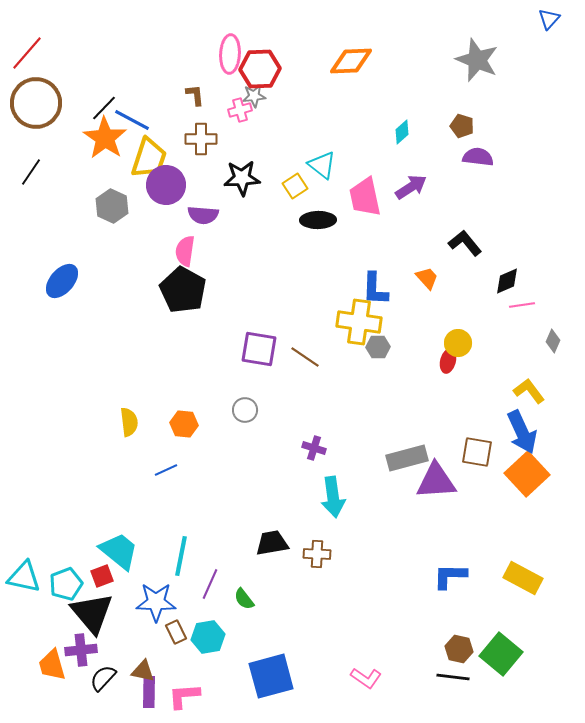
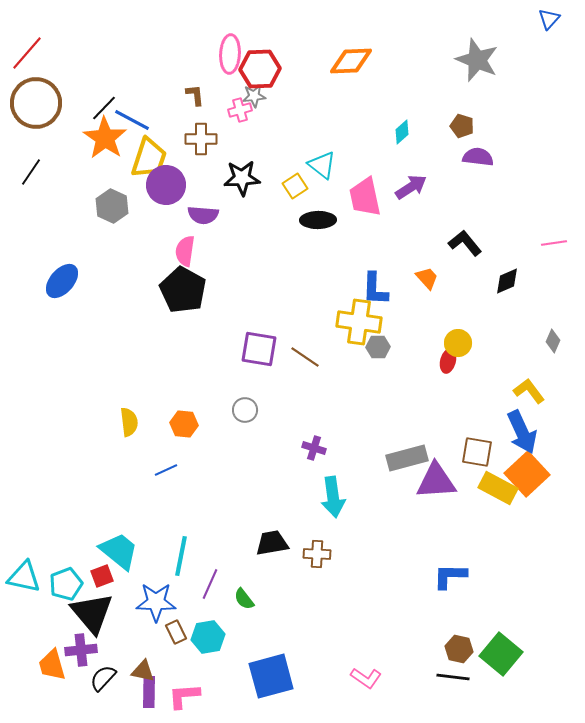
pink line at (522, 305): moved 32 px right, 62 px up
yellow rectangle at (523, 578): moved 25 px left, 90 px up
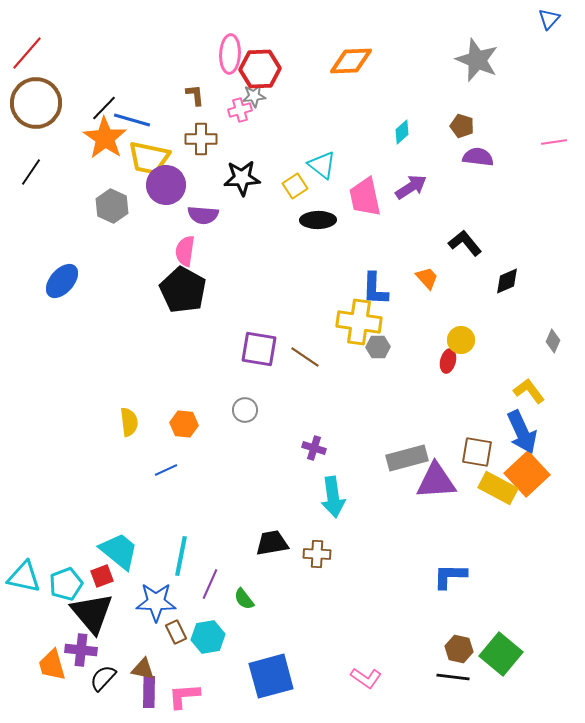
blue line at (132, 120): rotated 12 degrees counterclockwise
yellow trapezoid at (149, 158): rotated 84 degrees clockwise
pink line at (554, 243): moved 101 px up
yellow circle at (458, 343): moved 3 px right, 3 px up
purple cross at (81, 650): rotated 12 degrees clockwise
brown triangle at (143, 671): moved 2 px up
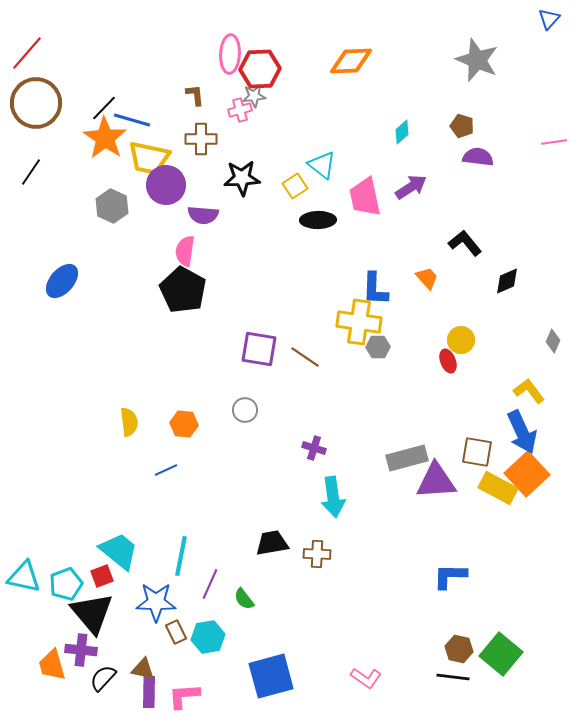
red ellipse at (448, 361): rotated 35 degrees counterclockwise
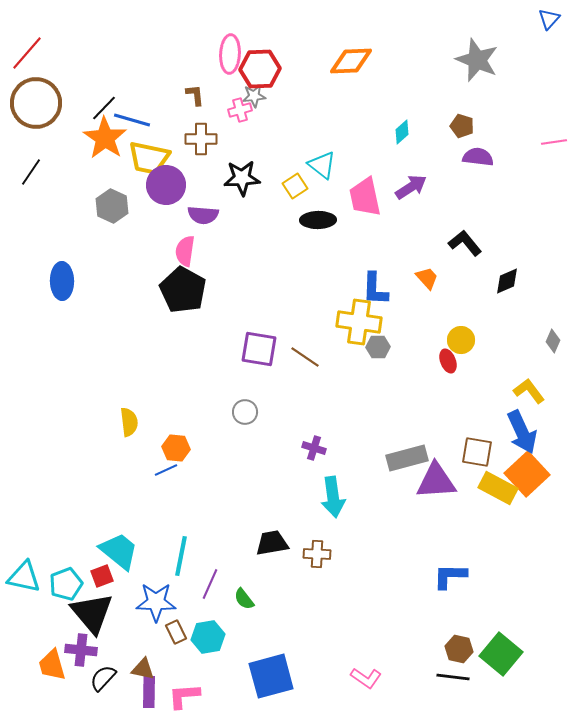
blue ellipse at (62, 281): rotated 42 degrees counterclockwise
gray circle at (245, 410): moved 2 px down
orange hexagon at (184, 424): moved 8 px left, 24 px down
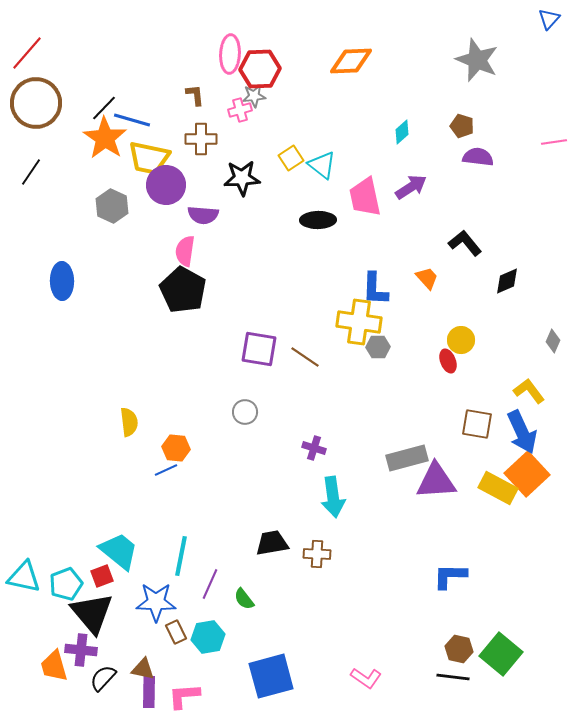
yellow square at (295, 186): moved 4 px left, 28 px up
brown square at (477, 452): moved 28 px up
orange trapezoid at (52, 665): moved 2 px right, 1 px down
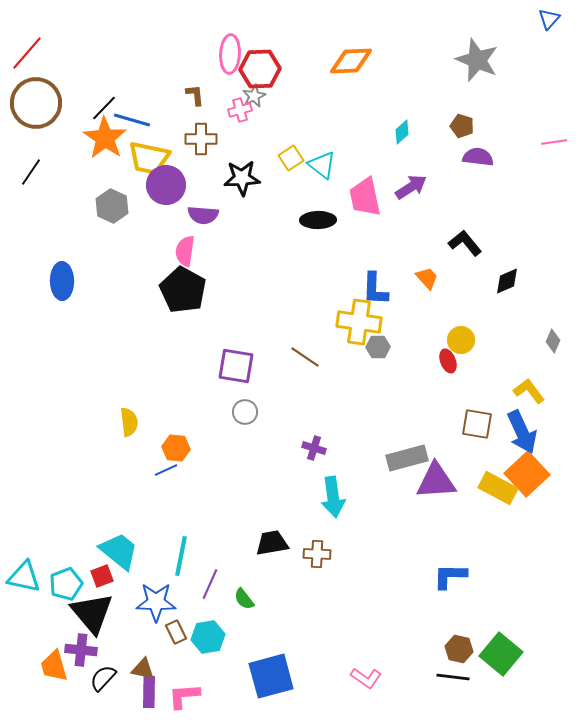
gray star at (254, 96): rotated 20 degrees counterclockwise
purple square at (259, 349): moved 23 px left, 17 px down
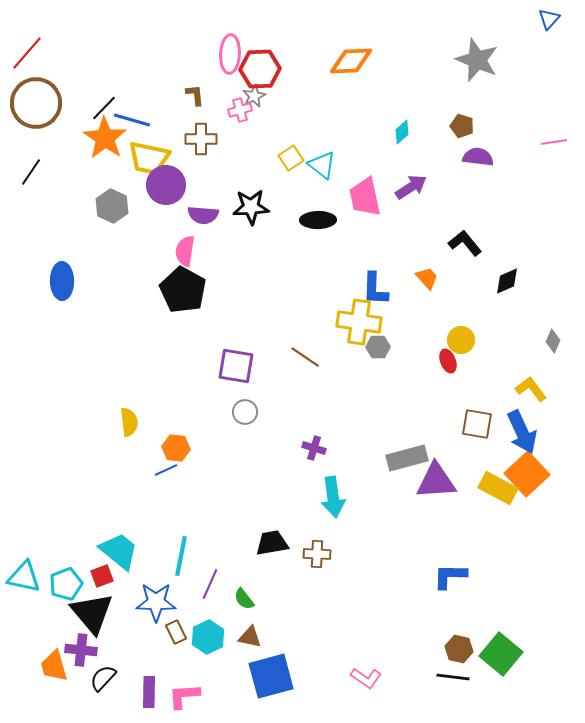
black star at (242, 178): moved 9 px right, 29 px down
yellow L-shape at (529, 391): moved 2 px right, 2 px up
cyan hexagon at (208, 637): rotated 16 degrees counterclockwise
brown triangle at (143, 669): moved 107 px right, 32 px up
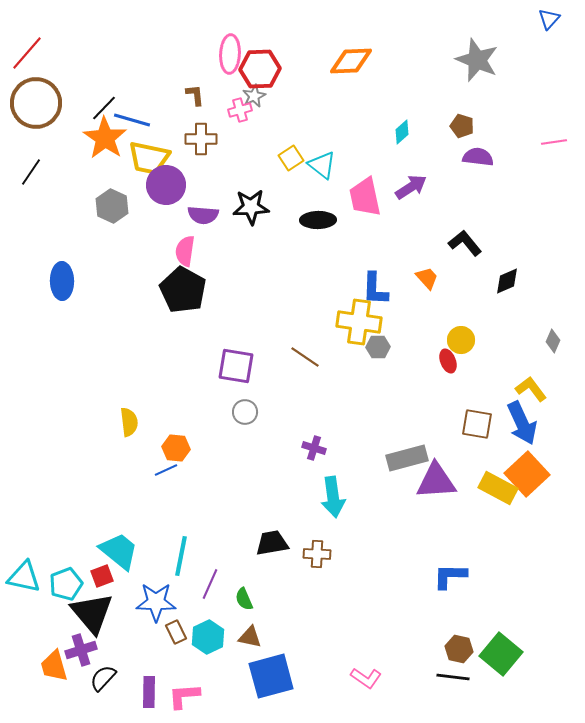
blue arrow at (522, 432): moved 9 px up
green semicircle at (244, 599): rotated 15 degrees clockwise
purple cross at (81, 650): rotated 24 degrees counterclockwise
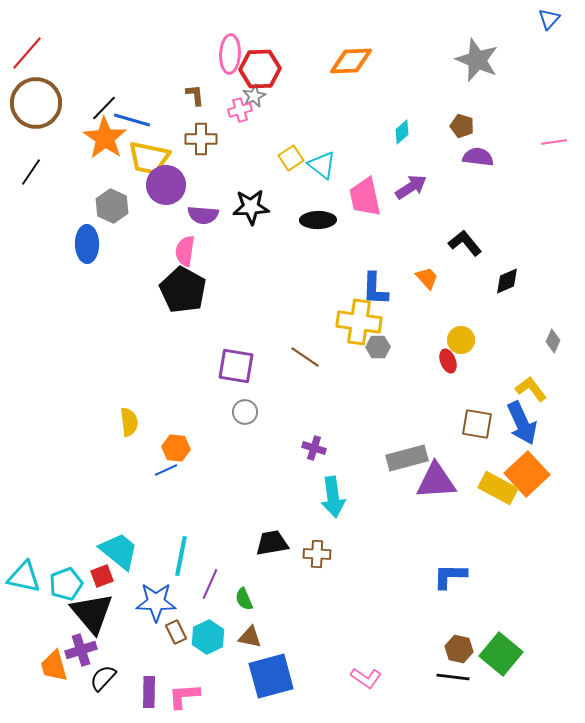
blue ellipse at (62, 281): moved 25 px right, 37 px up
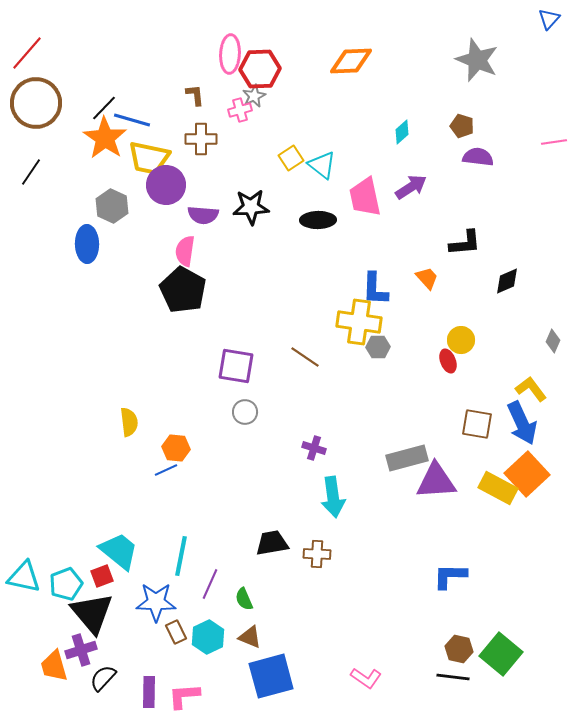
black L-shape at (465, 243): rotated 124 degrees clockwise
brown triangle at (250, 637): rotated 10 degrees clockwise
